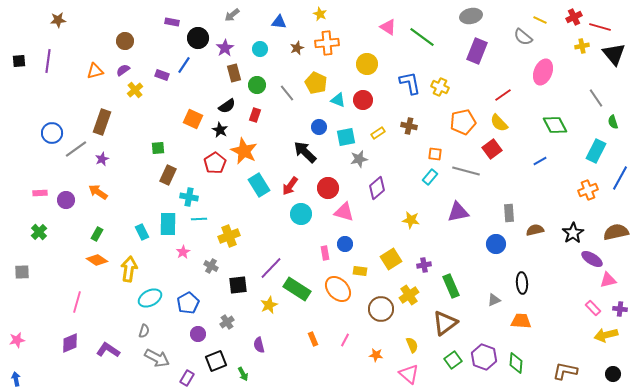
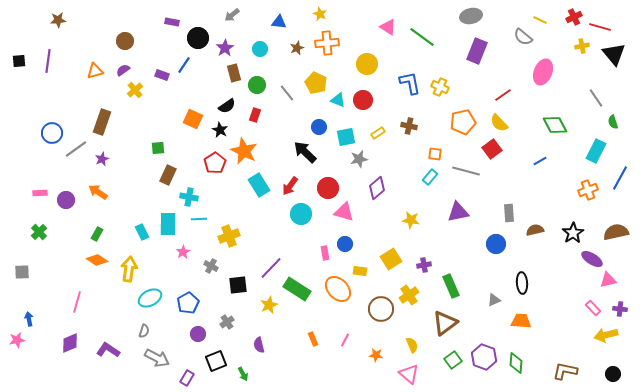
blue arrow at (16, 379): moved 13 px right, 60 px up
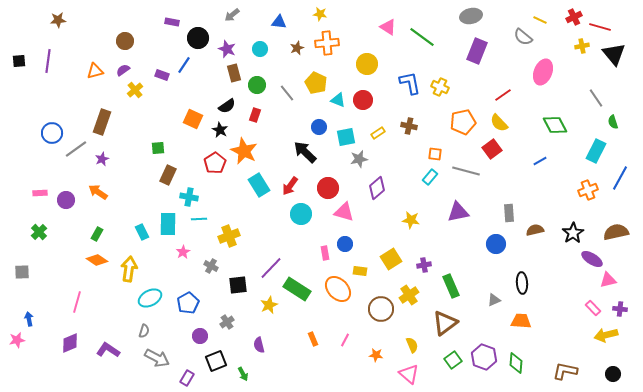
yellow star at (320, 14): rotated 16 degrees counterclockwise
purple star at (225, 48): moved 2 px right, 1 px down; rotated 18 degrees counterclockwise
purple circle at (198, 334): moved 2 px right, 2 px down
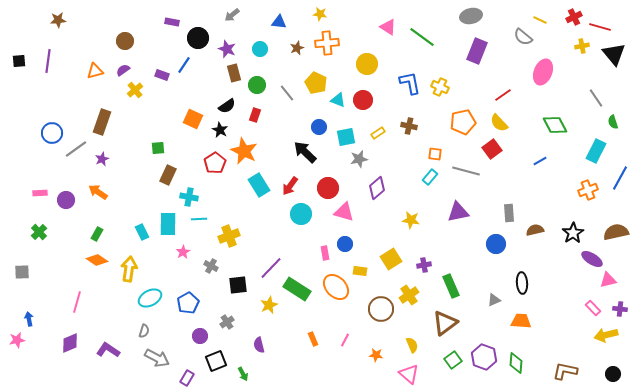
orange ellipse at (338, 289): moved 2 px left, 2 px up
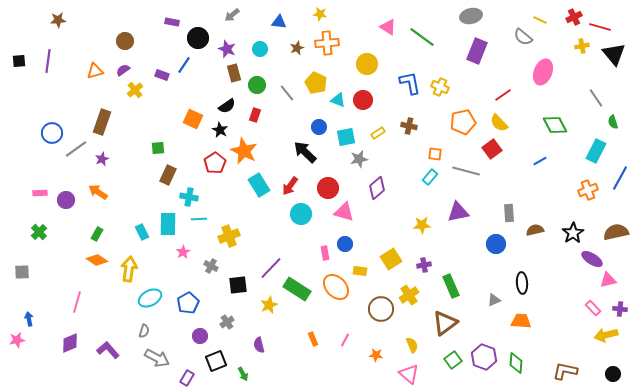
yellow star at (411, 220): moved 11 px right, 5 px down; rotated 12 degrees counterclockwise
purple L-shape at (108, 350): rotated 15 degrees clockwise
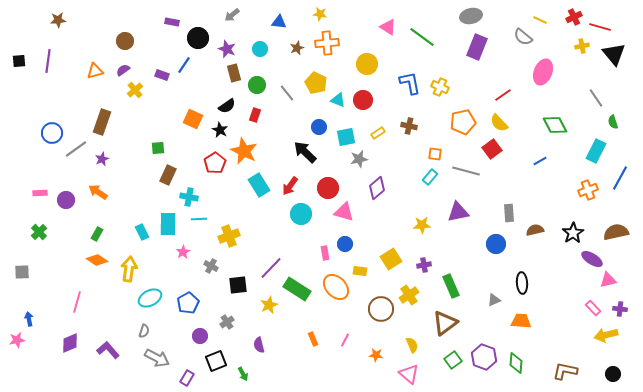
purple rectangle at (477, 51): moved 4 px up
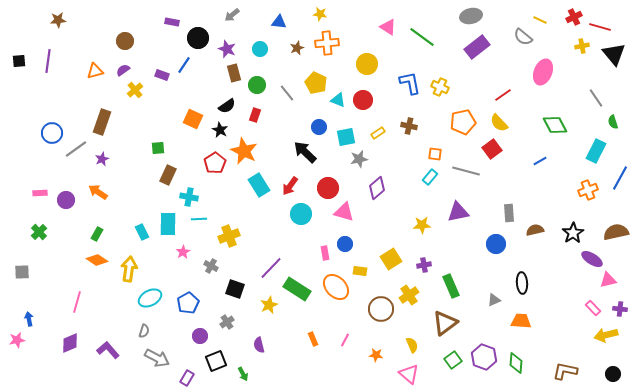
purple rectangle at (477, 47): rotated 30 degrees clockwise
black square at (238, 285): moved 3 px left, 4 px down; rotated 24 degrees clockwise
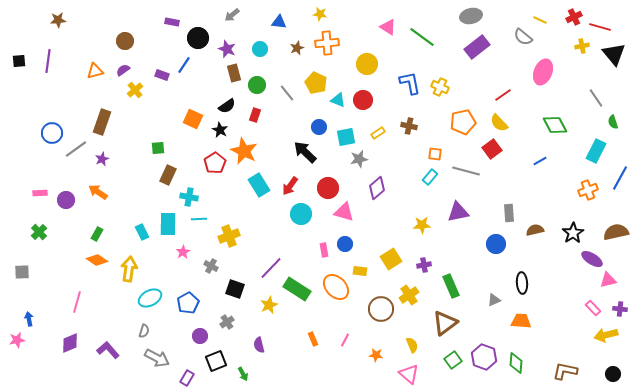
pink rectangle at (325, 253): moved 1 px left, 3 px up
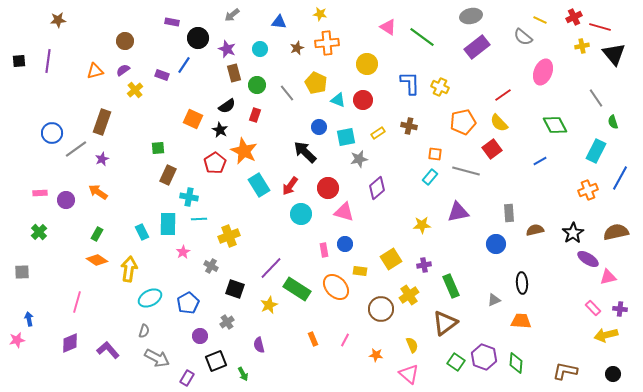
blue L-shape at (410, 83): rotated 10 degrees clockwise
purple ellipse at (592, 259): moved 4 px left
pink triangle at (608, 280): moved 3 px up
green square at (453, 360): moved 3 px right, 2 px down; rotated 18 degrees counterclockwise
